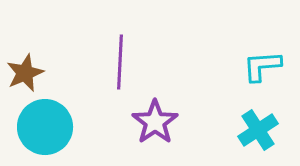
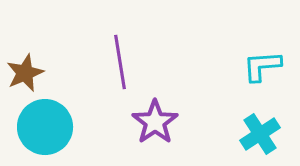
purple line: rotated 12 degrees counterclockwise
cyan cross: moved 2 px right, 4 px down
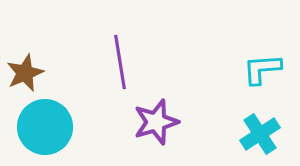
cyan L-shape: moved 3 px down
purple star: moved 1 px right; rotated 18 degrees clockwise
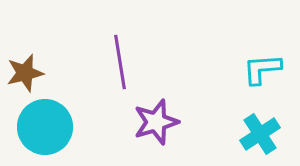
brown star: rotated 9 degrees clockwise
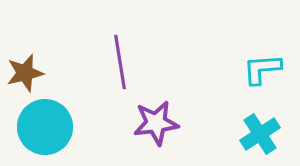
purple star: moved 1 px down; rotated 9 degrees clockwise
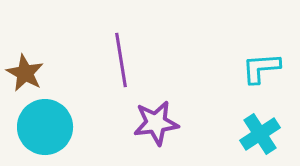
purple line: moved 1 px right, 2 px up
cyan L-shape: moved 1 px left, 1 px up
brown star: rotated 30 degrees counterclockwise
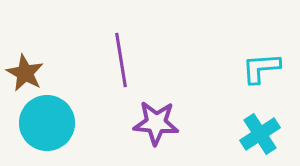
purple star: rotated 12 degrees clockwise
cyan circle: moved 2 px right, 4 px up
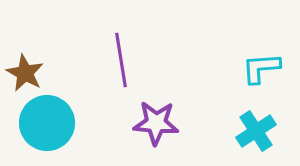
cyan cross: moved 4 px left, 3 px up
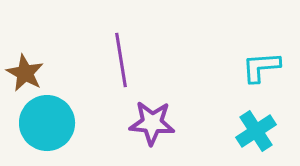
cyan L-shape: moved 1 px up
purple star: moved 4 px left
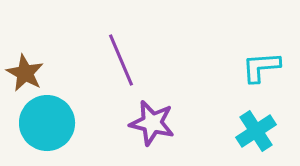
purple line: rotated 14 degrees counterclockwise
purple star: rotated 9 degrees clockwise
